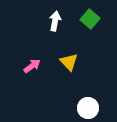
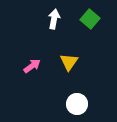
white arrow: moved 1 px left, 2 px up
yellow triangle: rotated 18 degrees clockwise
white circle: moved 11 px left, 4 px up
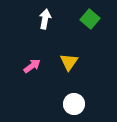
white arrow: moved 9 px left
white circle: moved 3 px left
